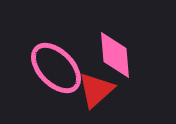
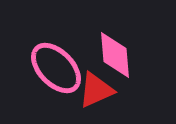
red triangle: rotated 18 degrees clockwise
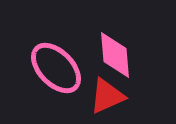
red triangle: moved 11 px right, 6 px down
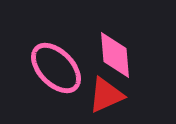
red triangle: moved 1 px left, 1 px up
